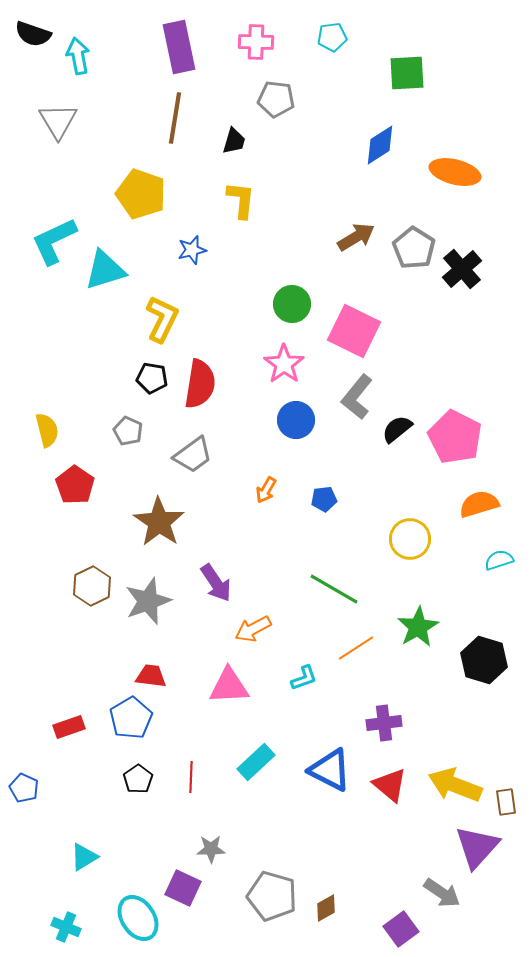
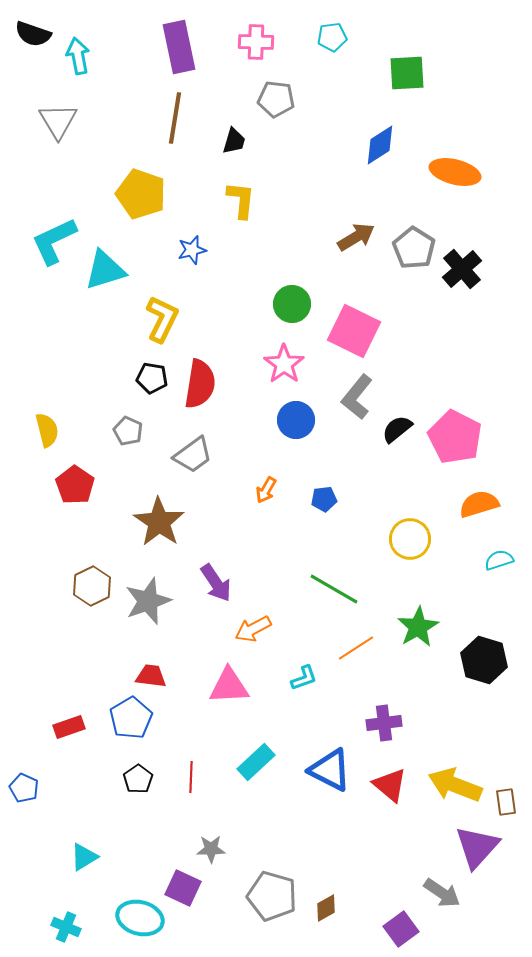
cyan ellipse at (138, 918): moved 2 px right; rotated 42 degrees counterclockwise
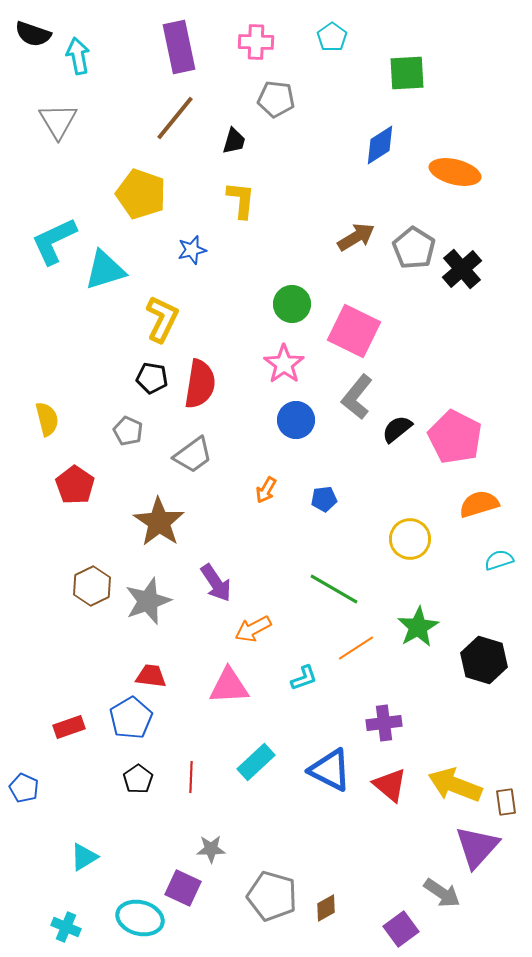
cyan pentagon at (332, 37): rotated 28 degrees counterclockwise
brown line at (175, 118): rotated 30 degrees clockwise
yellow semicircle at (47, 430): moved 11 px up
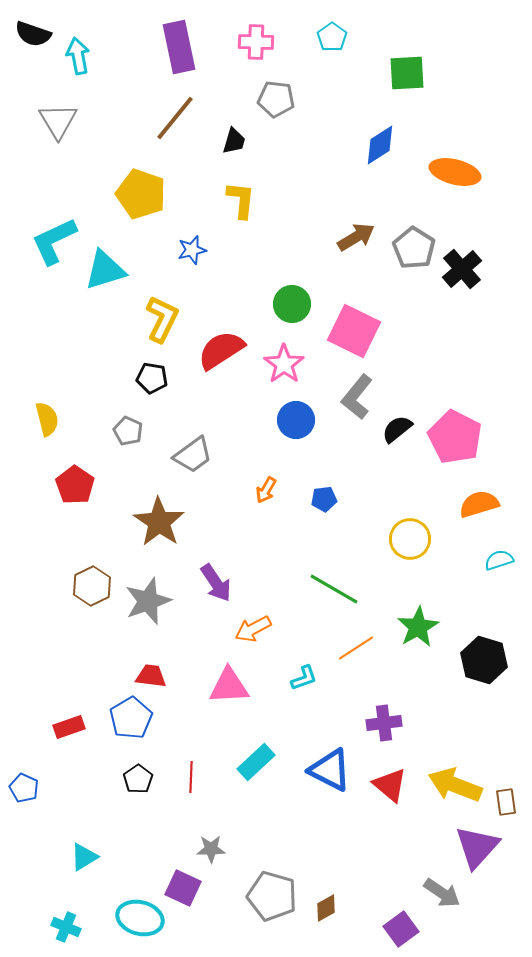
red semicircle at (200, 384): moved 21 px right, 34 px up; rotated 132 degrees counterclockwise
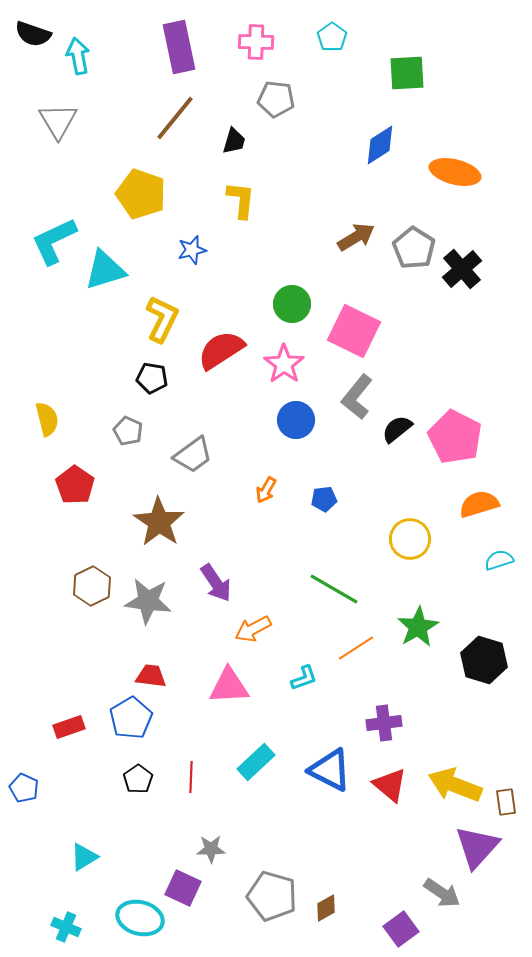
gray star at (148, 601): rotated 27 degrees clockwise
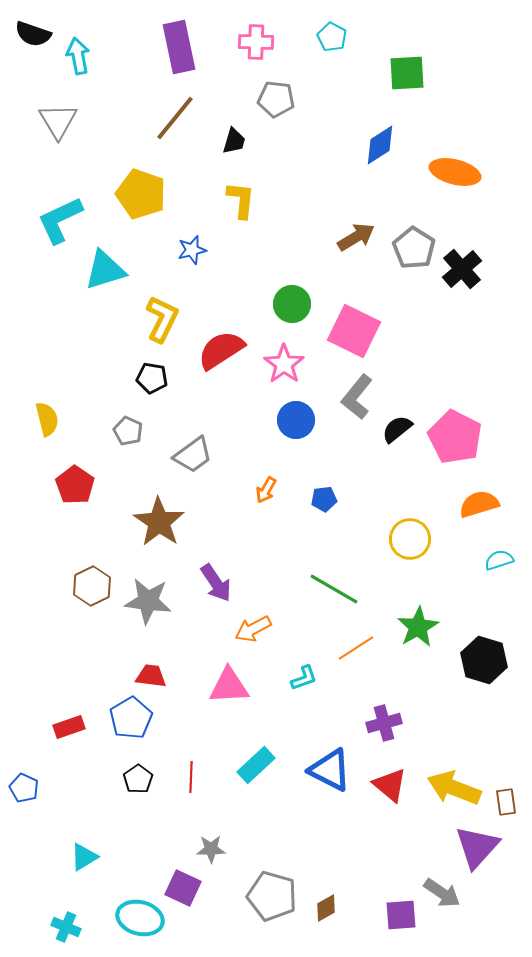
cyan pentagon at (332, 37): rotated 8 degrees counterclockwise
cyan L-shape at (54, 241): moved 6 px right, 21 px up
purple cross at (384, 723): rotated 8 degrees counterclockwise
cyan rectangle at (256, 762): moved 3 px down
yellow arrow at (455, 785): moved 1 px left, 3 px down
purple square at (401, 929): moved 14 px up; rotated 32 degrees clockwise
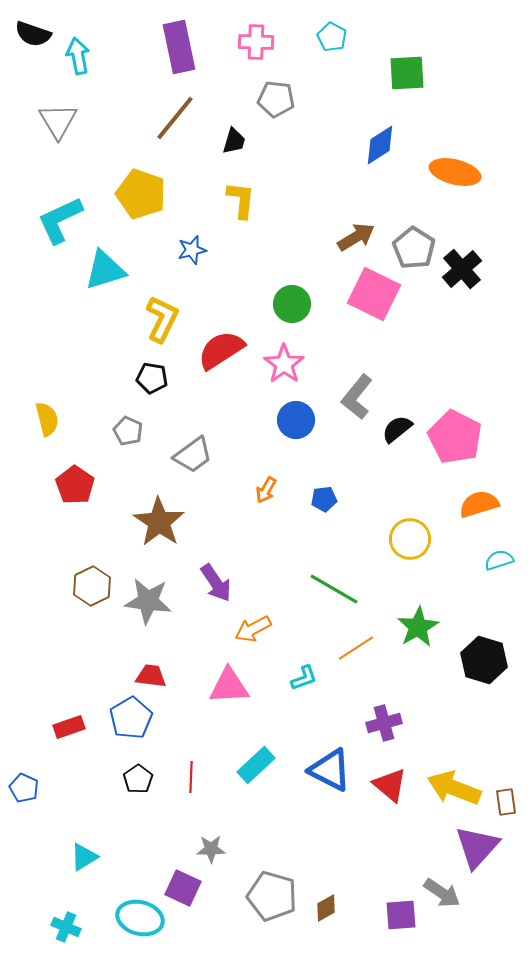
pink square at (354, 331): moved 20 px right, 37 px up
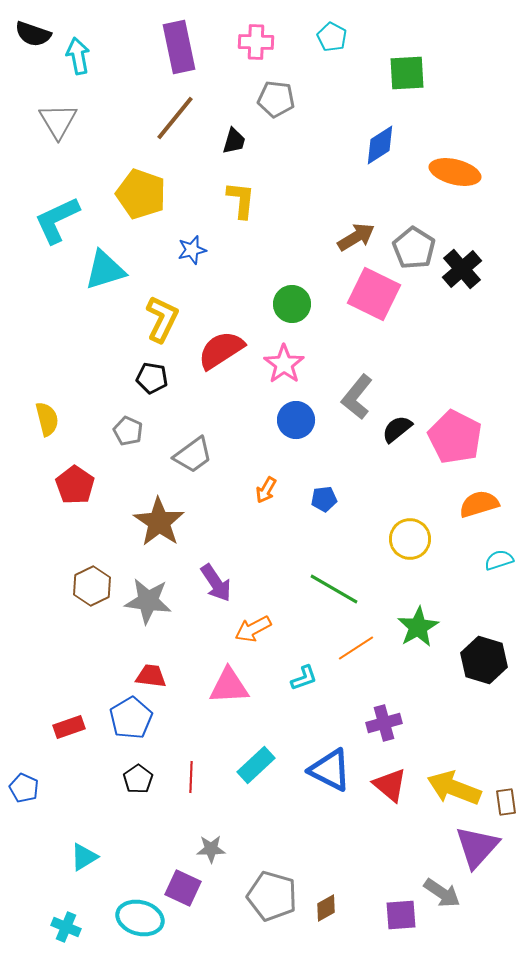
cyan L-shape at (60, 220): moved 3 px left
